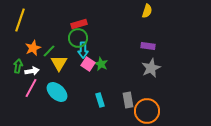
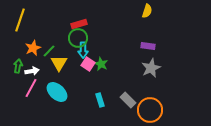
gray rectangle: rotated 35 degrees counterclockwise
orange circle: moved 3 px right, 1 px up
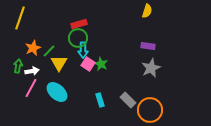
yellow line: moved 2 px up
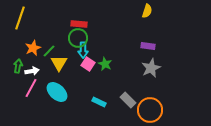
red rectangle: rotated 21 degrees clockwise
green star: moved 4 px right
cyan rectangle: moved 1 px left, 2 px down; rotated 48 degrees counterclockwise
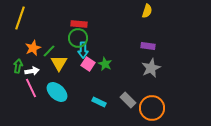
pink line: rotated 54 degrees counterclockwise
orange circle: moved 2 px right, 2 px up
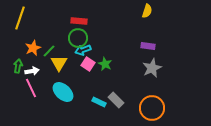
red rectangle: moved 3 px up
cyan arrow: rotated 70 degrees clockwise
gray star: moved 1 px right
cyan ellipse: moved 6 px right
gray rectangle: moved 12 px left
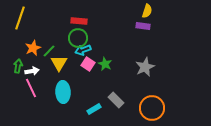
purple rectangle: moved 5 px left, 20 px up
gray star: moved 7 px left, 1 px up
cyan ellipse: rotated 45 degrees clockwise
cyan rectangle: moved 5 px left, 7 px down; rotated 56 degrees counterclockwise
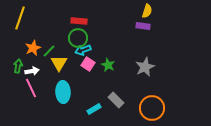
green star: moved 3 px right, 1 px down
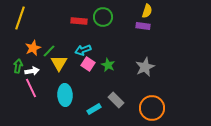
green circle: moved 25 px right, 21 px up
cyan ellipse: moved 2 px right, 3 px down
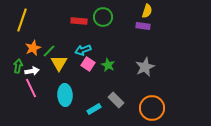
yellow line: moved 2 px right, 2 px down
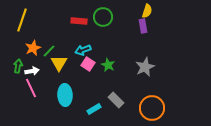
purple rectangle: rotated 72 degrees clockwise
